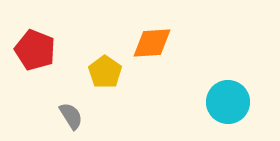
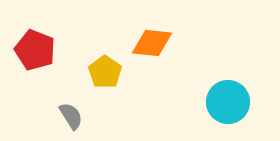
orange diamond: rotated 9 degrees clockwise
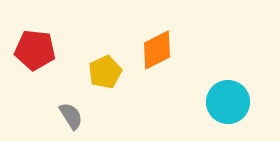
orange diamond: moved 5 px right, 7 px down; rotated 33 degrees counterclockwise
red pentagon: rotated 15 degrees counterclockwise
yellow pentagon: rotated 12 degrees clockwise
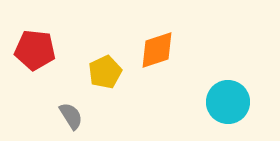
orange diamond: rotated 9 degrees clockwise
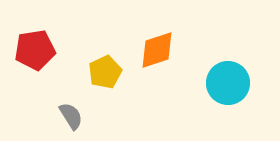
red pentagon: rotated 15 degrees counterclockwise
cyan circle: moved 19 px up
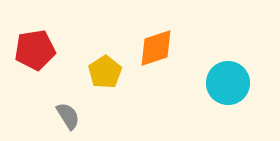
orange diamond: moved 1 px left, 2 px up
yellow pentagon: rotated 8 degrees counterclockwise
gray semicircle: moved 3 px left
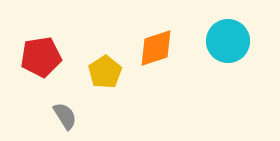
red pentagon: moved 6 px right, 7 px down
cyan circle: moved 42 px up
gray semicircle: moved 3 px left
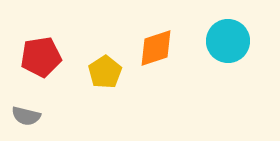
gray semicircle: moved 39 px left; rotated 136 degrees clockwise
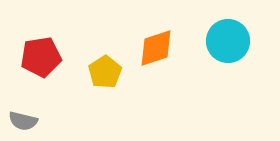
gray semicircle: moved 3 px left, 5 px down
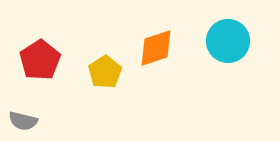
red pentagon: moved 1 px left, 3 px down; rotated 24 degrees counterclockwise
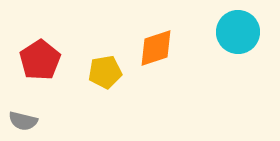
cyan circle: moved 10 px right, 9 px up
yellow pentagon: rotated 24 degrees clockwise
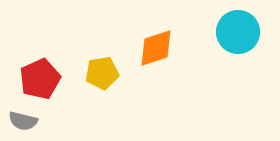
red pentagon: moved 19 px down; rotated 9 degrees clockwise
yellow pentagon: moved 3 px left, 1 px down
